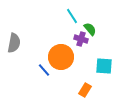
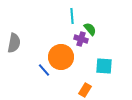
cyan line: rotated 28 degrees clockwise
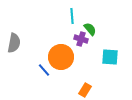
cyan square: moved 6 px right, 9 px up
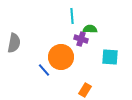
green semicircle: rotated 48 degrees counterclockwise
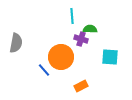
gray semicircle: moved 2 px right
orange rectangle: moved 4 px left, 4 px up; rotated 32 degrees clockwise
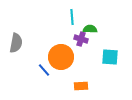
cyan line: moved 1 px down
orange rectangle: rotated 24 degrees clockwise
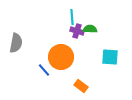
purple cross: moved 4 px left, 8 px up
orange rectangle: rotated 40 degrees clockwise
